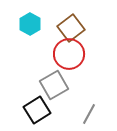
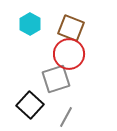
brown square: rotated 32 degrees counterclockwise
gray square: moved 2 px right, 6 px up; rotated 12 degrees clockwise
black square: moved 7 px left, 5 px up; rotated 16 degrees counterclockwise
gray line: moved 23 px left, 3 px down
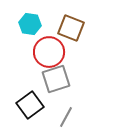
cyan hexagon: rotated 20 degrees counterclockwise
red circle: moved 20 px left, 2 px up
black square: rotated 12 degrees clockwise
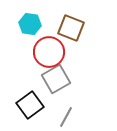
gray square: rotated 12 degrees counterclockwise
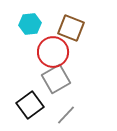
cyan hexagon: rotated 15 degrees counterclockwise
red circle: moved 4 px right
gray line: moved 2 px up; rotated 15 degrees clockwise
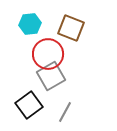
red circle: moved 5 px left, 2 px down
gray square: moved 5 px left, 3 px up
black square: moved 1 px left
gray line: moved 1 px left, 3 px up; rotated 15 degrees counterclockwise
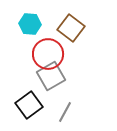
cyan hexagon: rotated 10 degrees clockwise
brown square: rotated 16 degrees clockwise
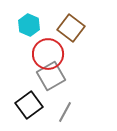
cyan hexagon: moved 1 px left, 1 px down; rotated 20 degrees clockwise
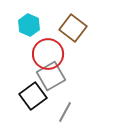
brown square: moved 2 px right
black square: moved 4 px right, 9 px up
